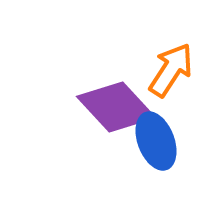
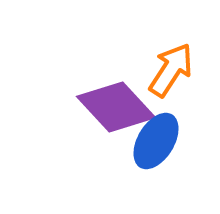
blue ellipse: rotated 52 degrees clockwise
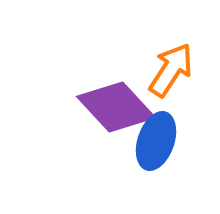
blue ellipse: rotated 12 degrees counterclockwise
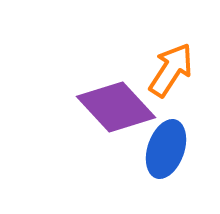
blue ellipse: moved 10 px right, 8 px down
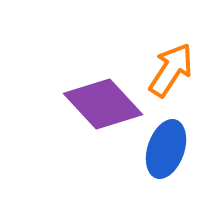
purple diamond: moved 13 px left, 3 px up
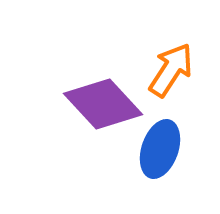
blue ellipse: moved 6 px left
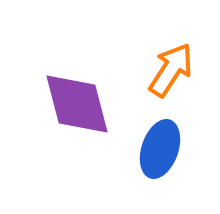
purple diamond: moved 26 px left; rotated 28 degrees clockwise
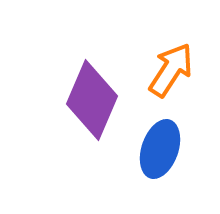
purple diamond: moved 15 px right, 4 px up; rotated 38 degrees clockwise
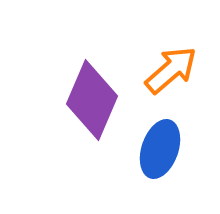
orange arrow: rotated 16 degrees clockwise
